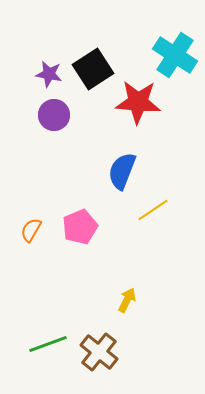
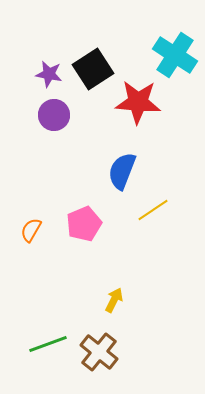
pink pentagon: moved 4 px right, 3 px up
yellow arrow: moved 13 px left
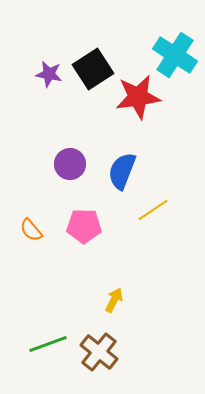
red star: moved 5 px up; rotated 12 degrees counterclockwise
purple circle: moved 16 px right, 49 px down
pink pentagon: moved 2 px down; rotated 24 degrees clockwise
orange semicircle: rotated 70 degrees counterclockwise
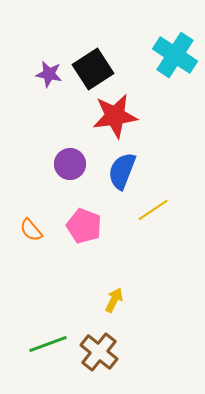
red star: moved 23 px left, 19 px down
pink pentagon: rotated 20 degrees clockwise
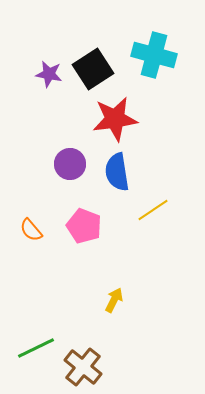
cyan cross: moved 21 px left; rotated 18 degrees counterclockwise
red star: moved 3 px down
blue semicircle: moved 5 px left, 1 px down; rotated 30 degrees counterclockwise
green line: moved 12 px left, 4 px down; rotated 6 degrees counterclockwise
brown cross: moved 16 px left, 15 px down
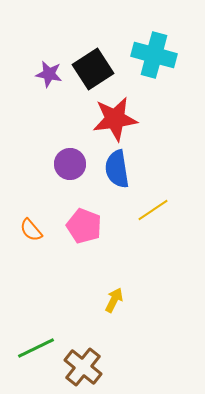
blue semicircle: moved 3 px up
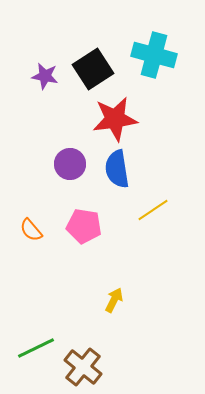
purple star: moved 4 px left, 2 px down
pink pentagon: rotated 12 degrees counterclockwise
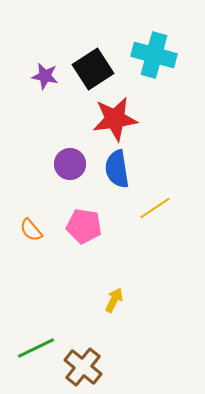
yellow line: moved 2 px right, 2 px up
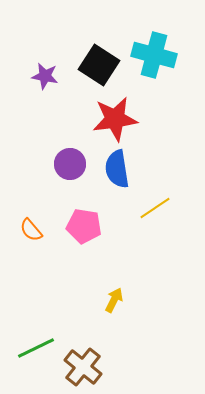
black square: moved 6 px right, 4 px up; rotated 24 degrees counterclockwise
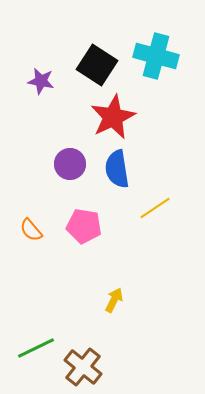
cyan cross: moved 2 px right, 1 px down
black square: moved 2 px left
purple star: moved 4 px left, 5 px down
red star: moved 2 px left, 2 px up; rotated 18 degrees counterclockwise
